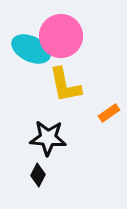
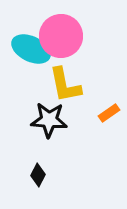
black star: moved 1 px right, 18 px up
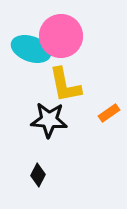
cyan ellipse: rotated 6 degrees counterclockwise
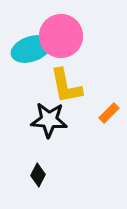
cyan ellipse: rotated 39 degrees counterclockwise
yellow L-shape: moved 1 px right, 1 px down
orange rectangle: rotated 10 degrees counterclockwise
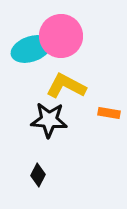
yellow L-shape: rotated 129 degrees clockwise
orange rectangle: rotated 55 degrees clockwise
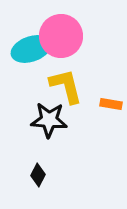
yellow L-shape: rotated 48 degrees clockwise
orange rectangle: moved 2 px right, 9 px up
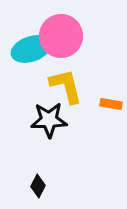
black star: rotated 6 degrees counterclockwise
black diamond: moved 11 px down
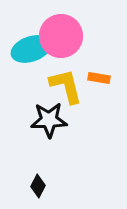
orange rectangle: moved 12 px left, 26 px up
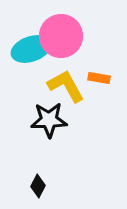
yellow L-shape: rotated 15 degrees counterclockwise
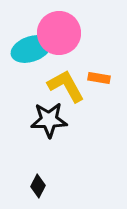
pink circle: moved 2 px left, 3 px up
